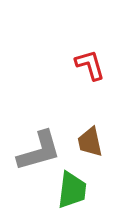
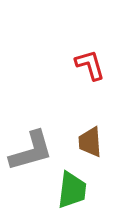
brown trapezoid: rotated 8 degrees clockwise
gray L-shape: moved 8 px left
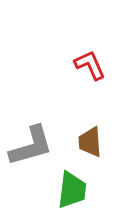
red L-shape: rotated 8 degrees counterclockwise
gray L-shape: moved 5 px up
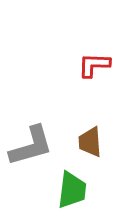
red L-shape: moved 4 px right; rotated 64 degrees counterclockwise
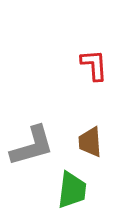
red L-shape: rotated 84 degrees clockwise
gray L-shape: moved 1 px right
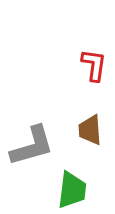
red L-shape: rotated 12 degrees clockwise
brown trapezoid: moved 12 px up
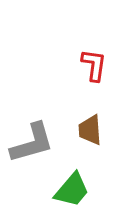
gray L-shape: moved 3 px up
green trapezoid: rotated 33 degrees clockwise
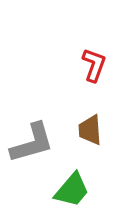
red L-shape: rotated 12 degrees clockwise
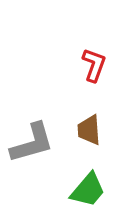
brown trapezoid: moved 1 px left
green trapezoid: moved 16 px right
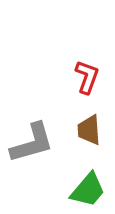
red L-shape: moved 7 px left, 12 px down
